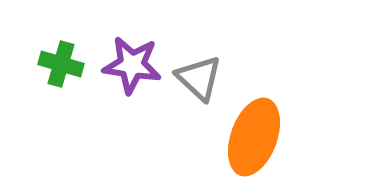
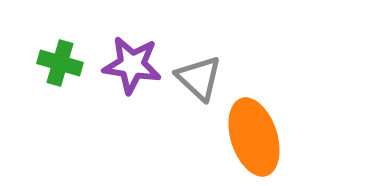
green cross: moved 1 px left, 1 px up
orange ellipse: rotated 38 degrees counterclockwise
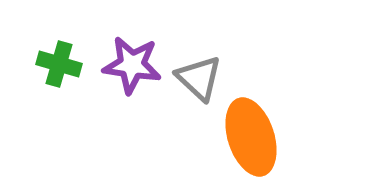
green cross: moved 1 px left, 1 px down
orange ellipse: moved 3 px left
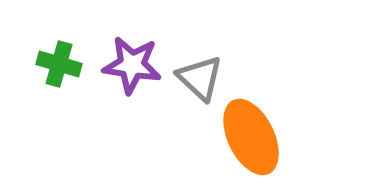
gray triangle: moved 1 px right
orange ellipse: rotated 8 degrees counterclockwise
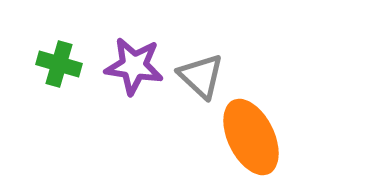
purple star: moved 2 px right, 1 px down
gray triangle: moved 1 px right, 2 px up
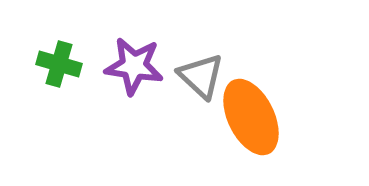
orange ellipse: moved 20 px up
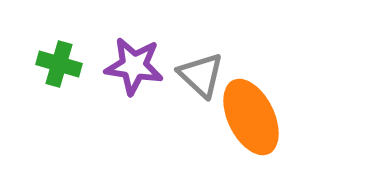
gray triangle: moved 1 px up
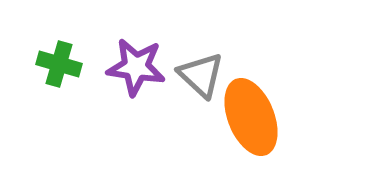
purple star: moved 2 px right, 1 px down
orange ellipse: rotated 4 degrees clockwise
